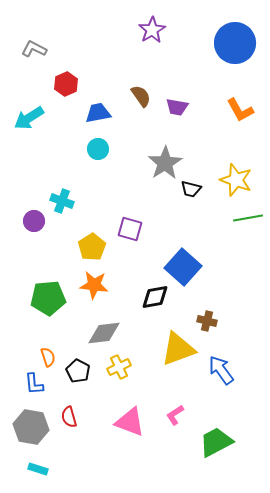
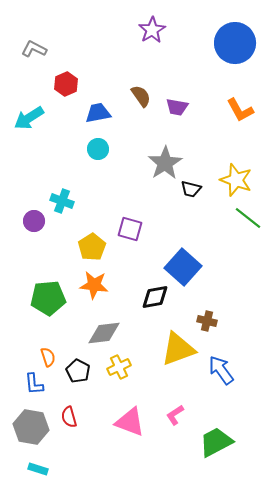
green line: rotated 48 degrees clockwise
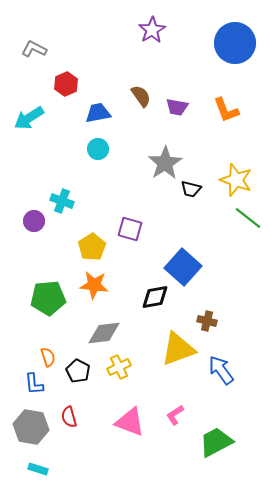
orange L-shape: moved 14 px left; rotated 8 degrees clockwise
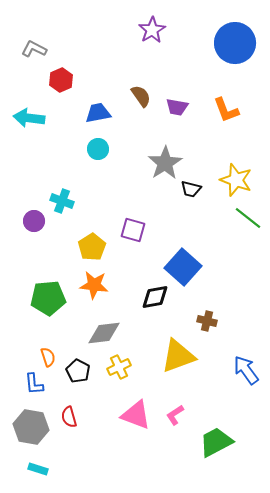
red hexagon: moved 5 px left, 4 px up
cyan arrow: rotated 40 degrees clockwise
purple square: moved 3 px right, 1 px down
yellow triangle: moved 7 px down
blue arrow: moved 25 px right
pink triangle: moved 6 px right, 7 px up
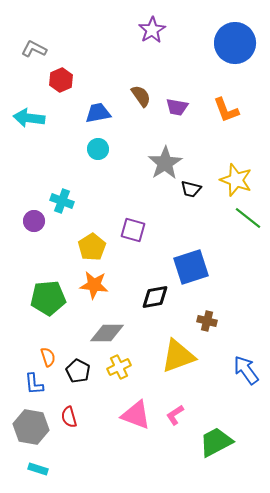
blue square: moved 8 px right; rotated 30 degrees clockwise
gray diamond: moved 3 px right; rotated 8 degrees clockwise
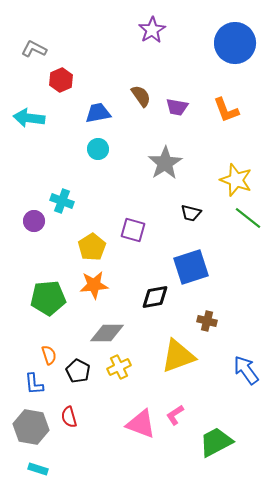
black trapezoid: moved 24 px down
orange star: rotated 12 degrees counterclockwise
orange semicircle: moved 1 px right, 2 px up
pink triangle: moved 5 px right, 9 px down
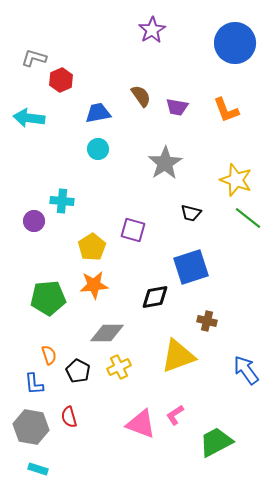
gray L-shape: moved 9 px down; rotated 10 degrees counterclockwise
cyan cross: rotated 15 degrees counterclockwise
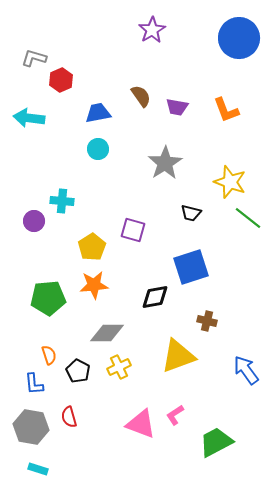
blue circle: moved 4 px right, 5 px up
yellow star: moved 6 px left, 2 px down
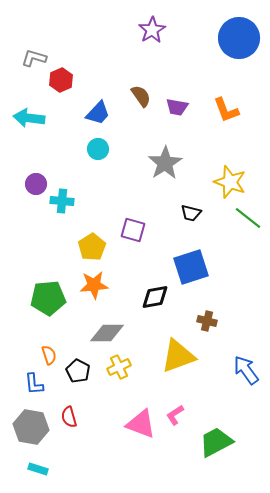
blue trapezoid: rotated 144 degrees clockwise
purple circle: moved 2 px right, 37 px up
